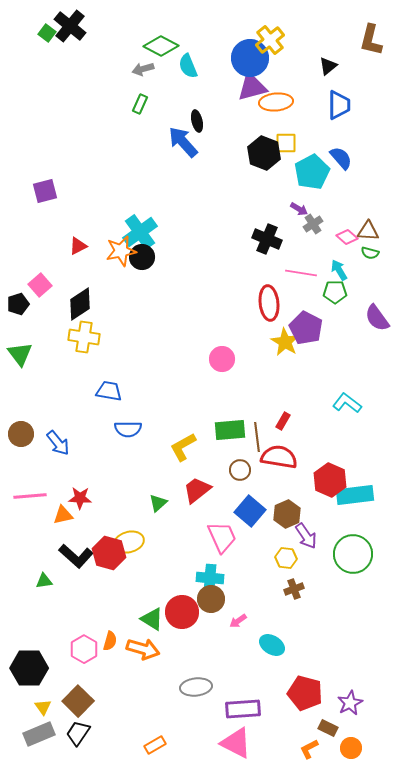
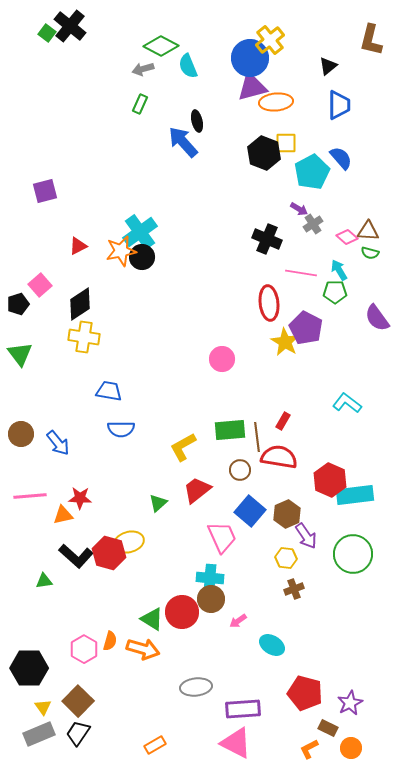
blue semicircle at (128, 429): moved 7 px left
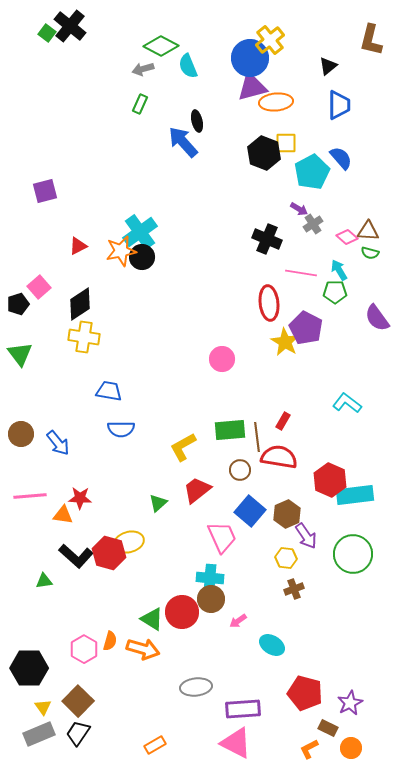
pink square at (40, 285): moved 1 px left, 2 px down
orange triangle at (63, 515): rotated 20 degrees clockwise
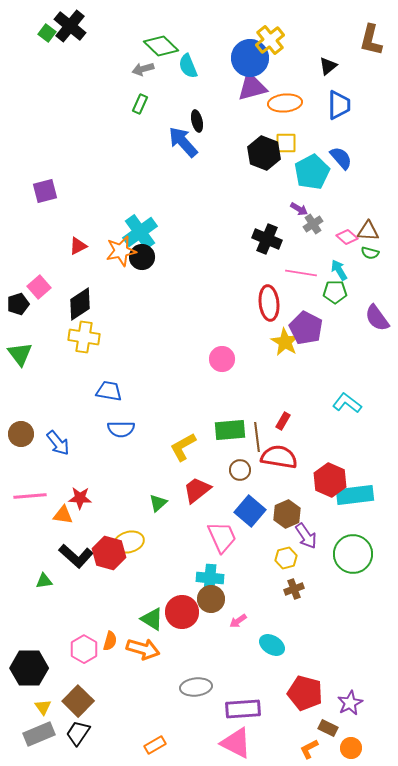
green diamond at (161, 46): rotated 16 degrees clockwise
orange ellipse at (276, 102): moved 9 px right, 1 px down
yellow hexagon at (286, 558): rotated 20 degrees counterclockwise
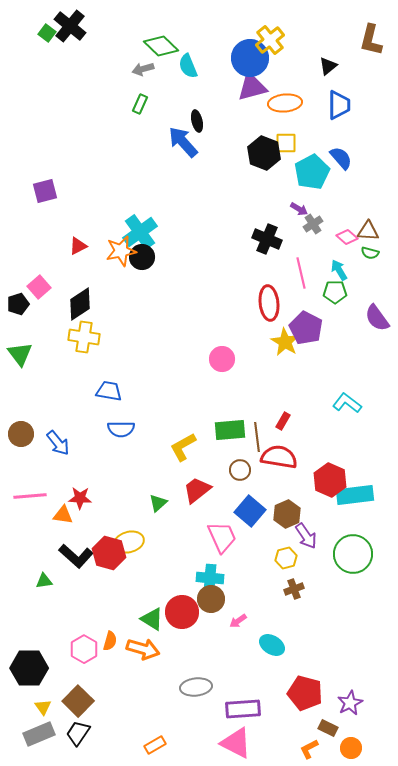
pink line at (301, 273): rotated 68 degrees clockwise
